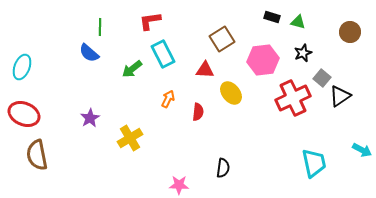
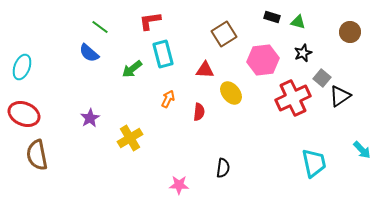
green line: rotated 54 degrees counterclockwise
brown square: moved 2 px right, 5 px up
cyan rectangle: rotated 12 degrees clockwise
red semicircle: moved 1 px right
cyan arrow: rotated 18 degrees clockwise
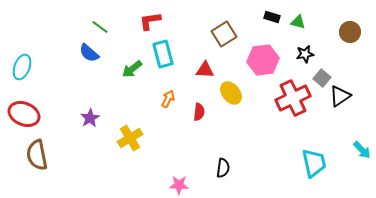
black star: moved 2 px right, 1 px down; rotated 12 degrees clockwise
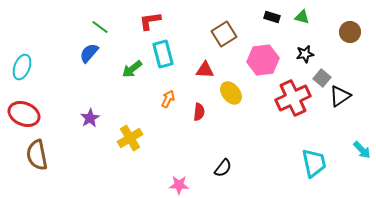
green triangle: moved 4 px right, 5 px up
blue semicircle: rotated 90 degrees clockwise
black semicircle: rotated 30 degrees clockwise
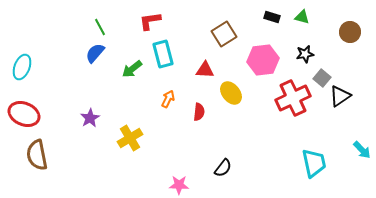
green line: rotated 24 degrees clockwise
blue semicircle: moved 6 px right
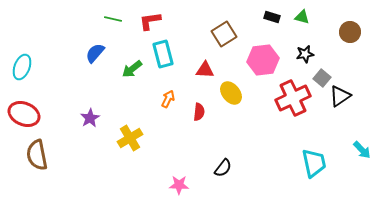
green line: moved 13 px right, 8 px up; rotated 48 degrees counterclockwise
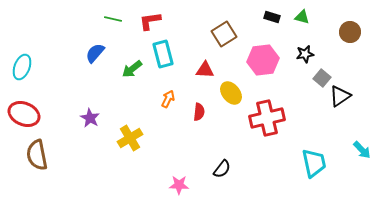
red cross: moved 26 px left, 20 px down; rotated 12 degrees clockwise
purple star: rotated 12 degrees counterclockwise
black semicircle: moved 1 px left, 1 px down
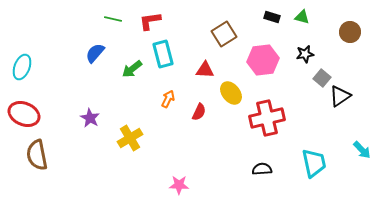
red semicircle: rotated 18 degrees clockwise
black semicircle: moved 40 px right; rotated 132 degrees counterclockwise
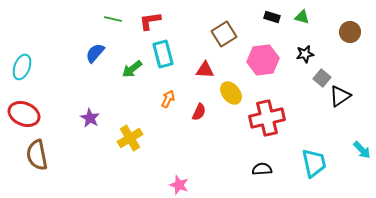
pink star: rotated 18 degrees clockwise
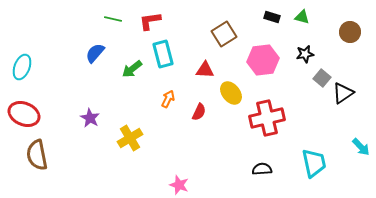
black triangle: moved 3 px right, 3 px up
cyan arrow: moved 1 px left, 3 px up
